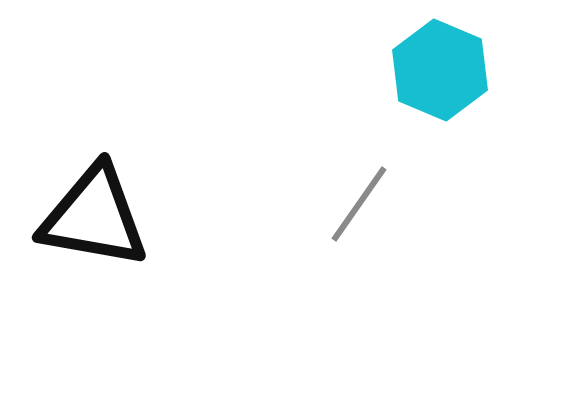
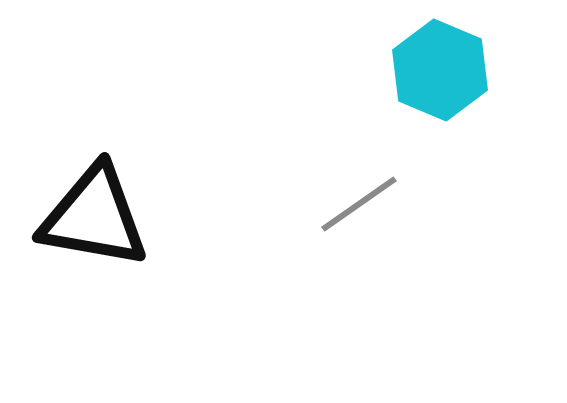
gray line: rotated 20 degrees clockwise
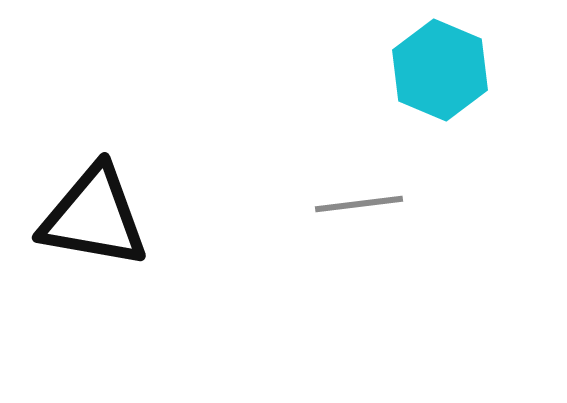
gray line: rotated 28 degrees clockwise
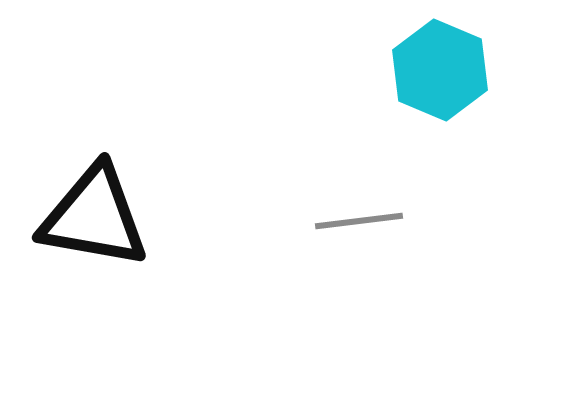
gray line: moved 17 px down
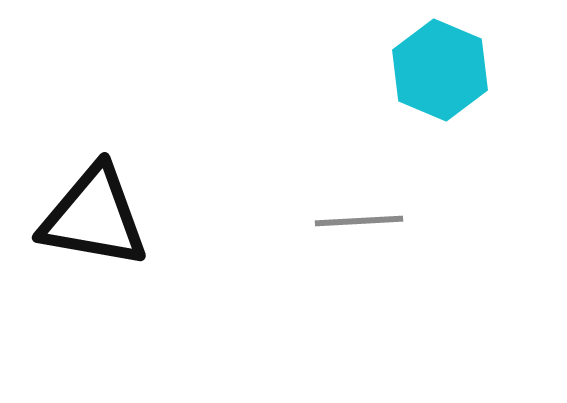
gray line: rotated 4 degrees clockwise
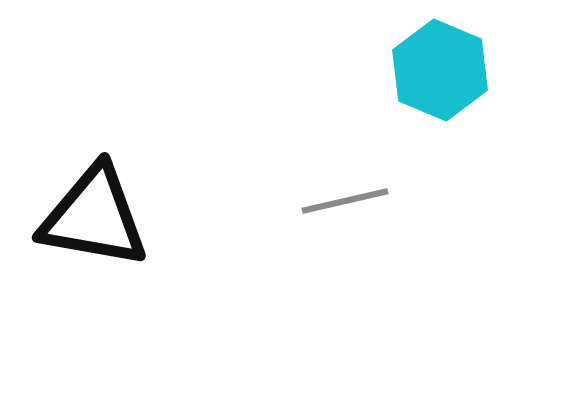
gray line: moved 14 px left, 20 px up; rotated 10 degrees counterclockwise
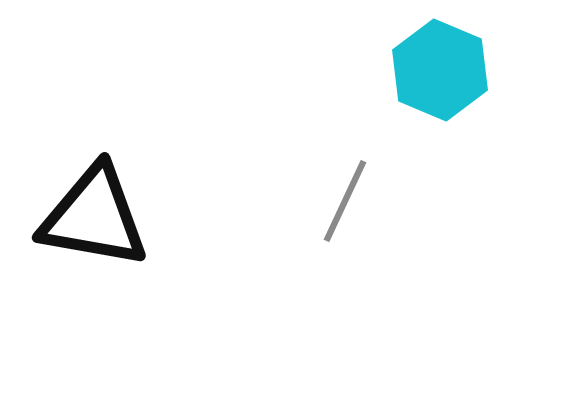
gray line: rotated 52 degrees counterclockwise
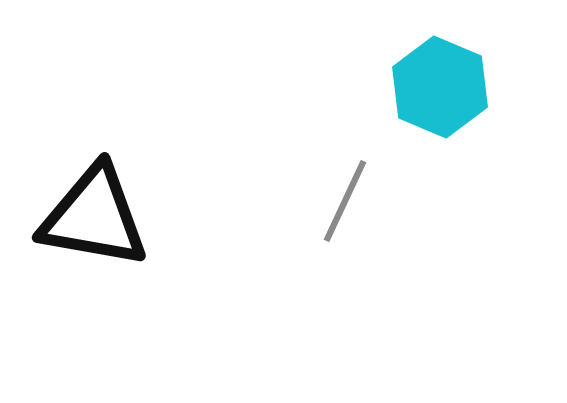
cyan hexagon: moved 17 px down
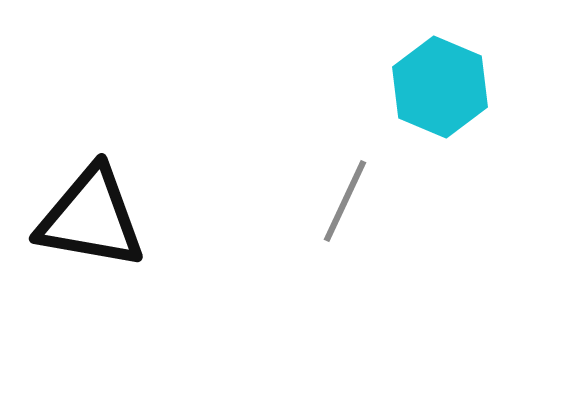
black triangle: moved 3 px left, 1 px down
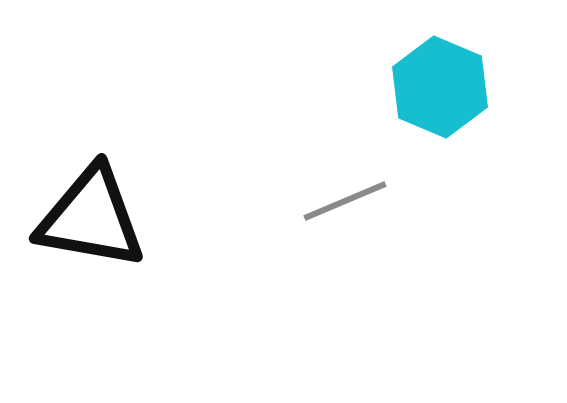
gray line: rotated 42 degrees clockwise
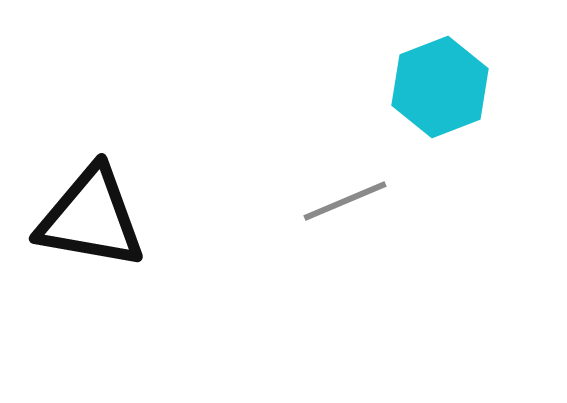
cyan hexagon: rotated 16 degrees clockwise
